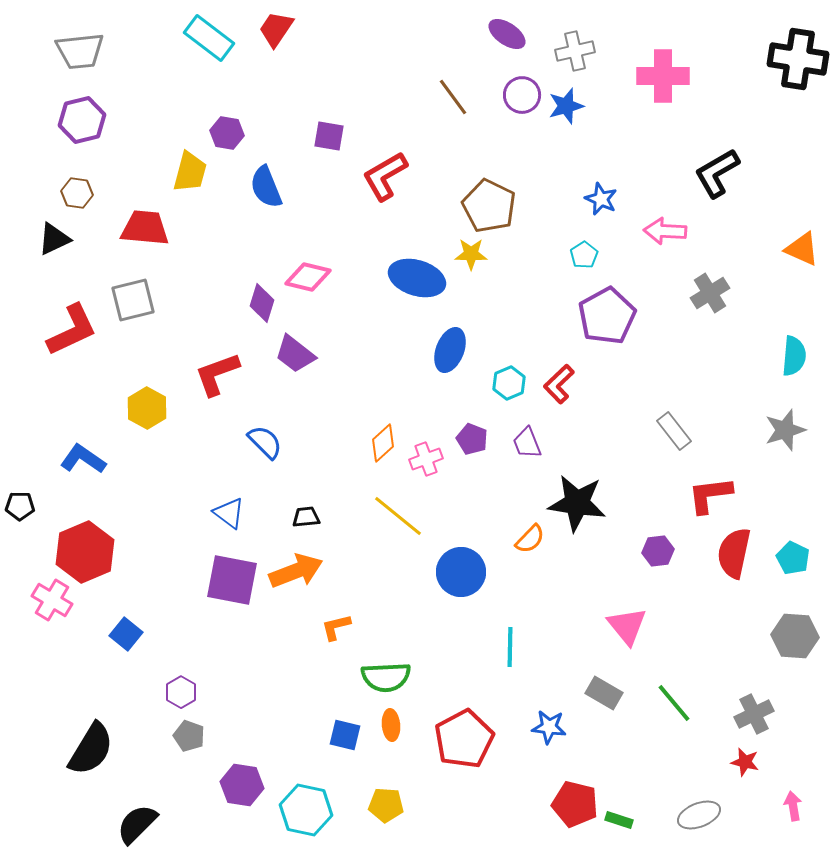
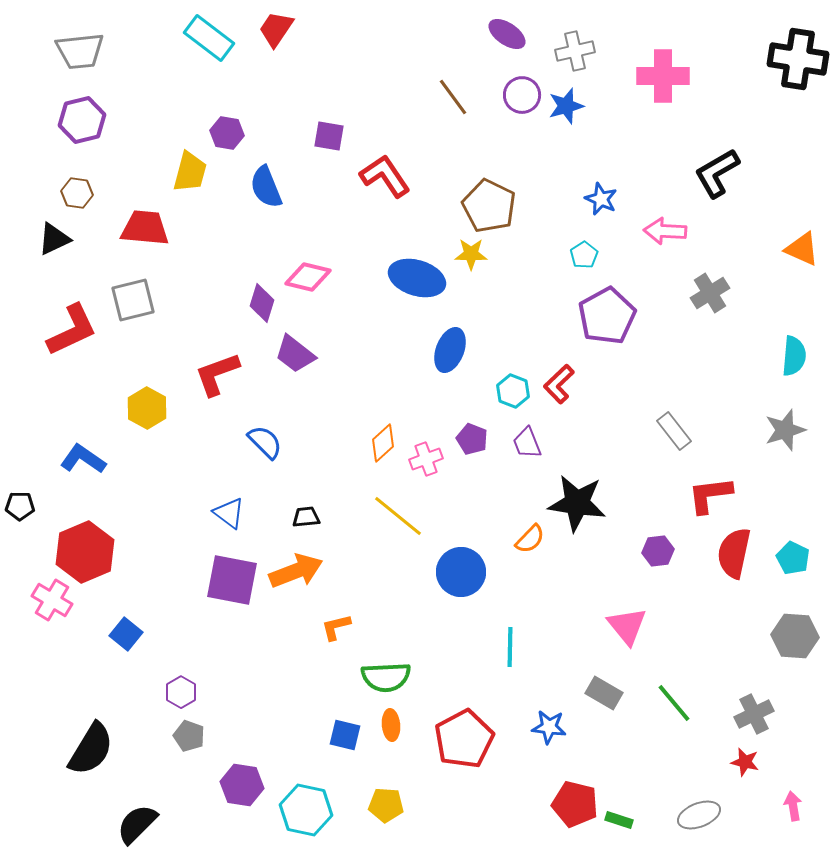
red L-shape at (385, 176): rotated 86 degrees clockwise
cyan hexagon at (509, 383): moved 4 px right, 8 px down; rotated 16 degrees counterclockwise
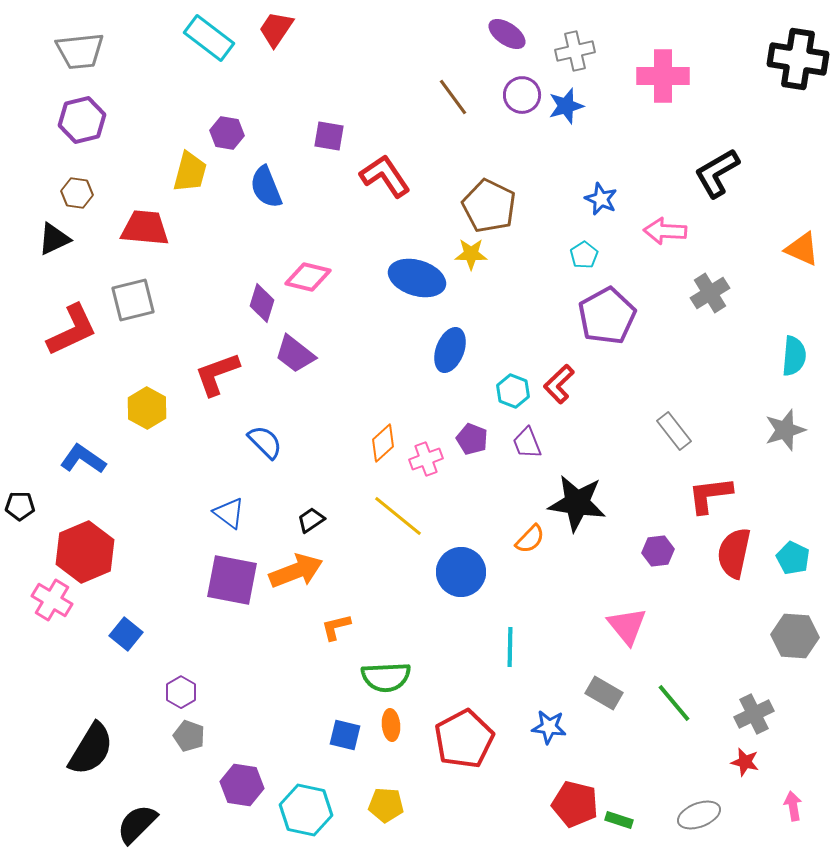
black trapezoid at (306, 517): moved 5 px right, 3 px down; rotated 28 degrees counterclockwise
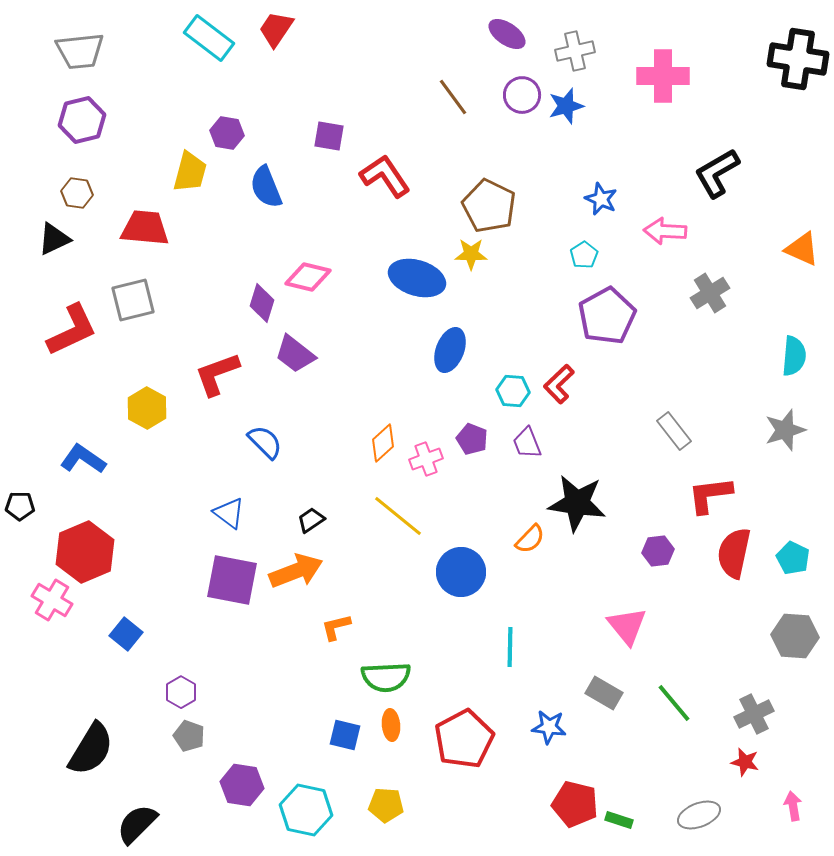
cyan hexagon at (513, 391): rotated 16 degrees counterclockwise
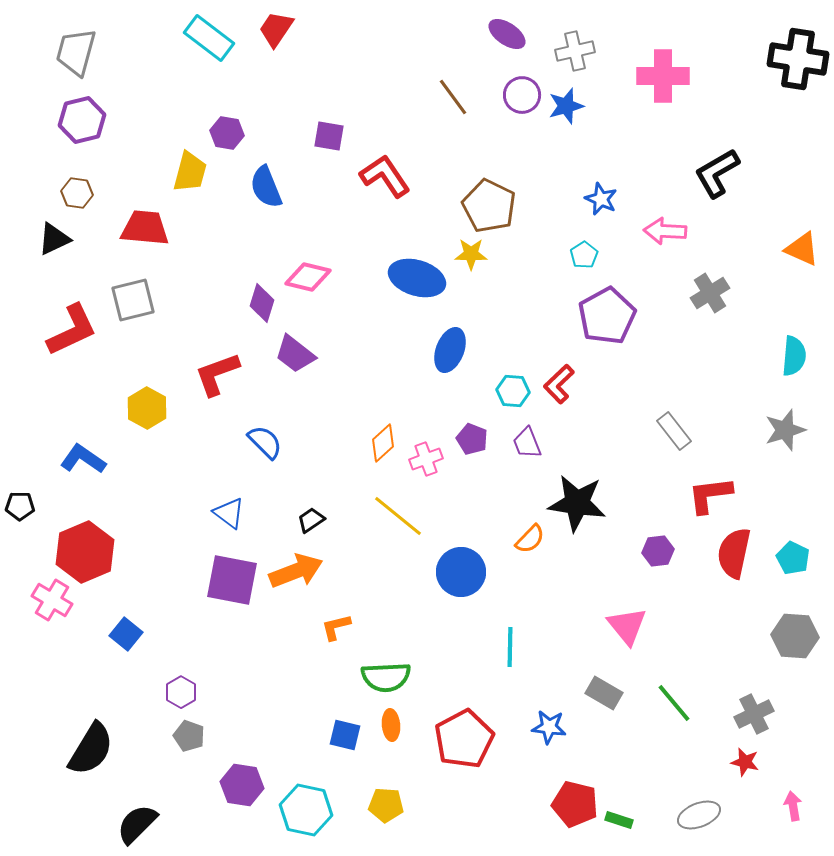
gray trapezoid at (80, 51): moved 4 px left, 1 px down; rotated 111 degrees clockwise
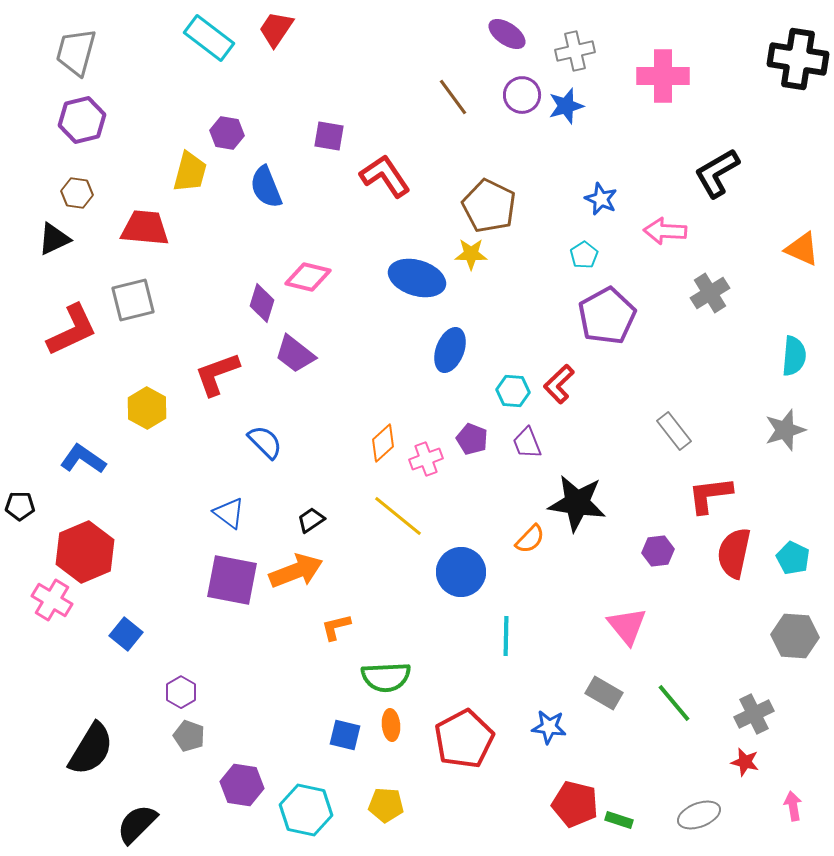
cyan line at (510, 647): moved 4 px left, 11 px up
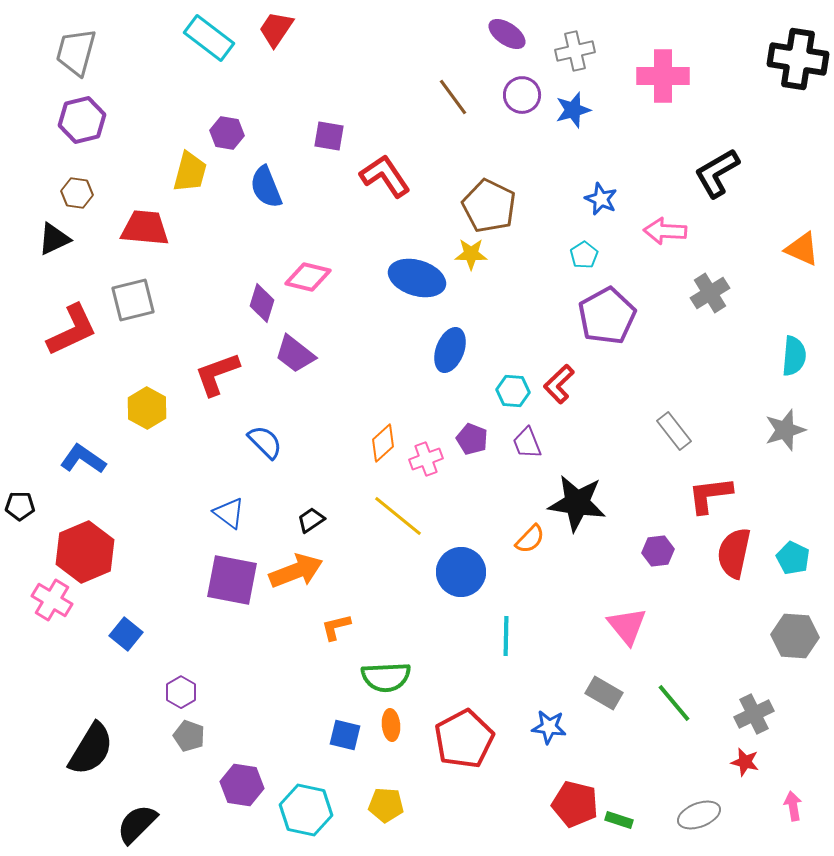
blue star at (566, 106): moved 7 px right, 4 px down
